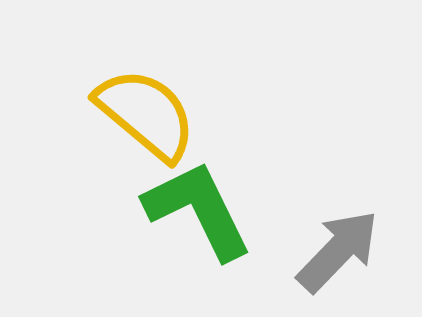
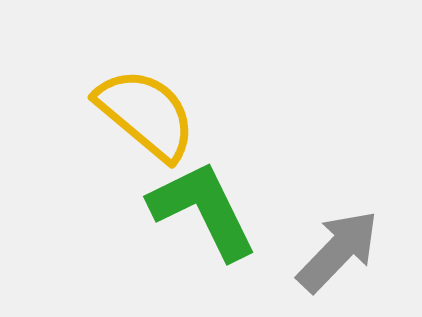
green L-shape: moved 5 px right
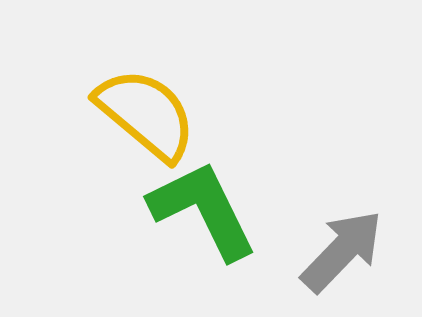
gray arrow: moved 4 px right
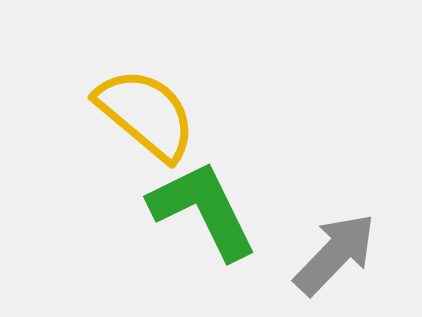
gray arrow: moved 7 px left, 3 px down
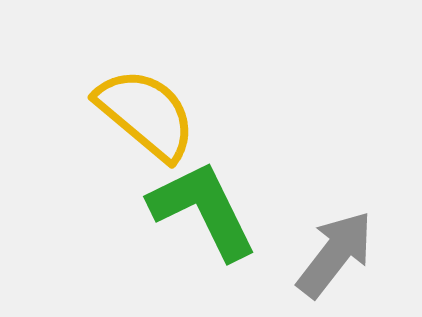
gray arrow: rotated 6 degrees counterclockwise
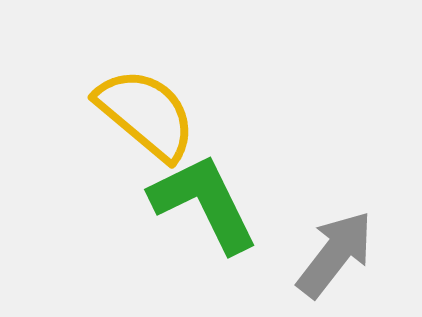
green L-shape: moved 1 px right, 7 px up
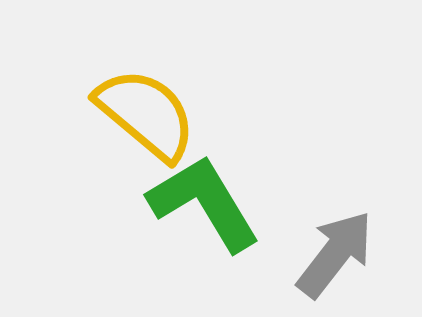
green L-shape: rotated 5 degrees counterclockwise
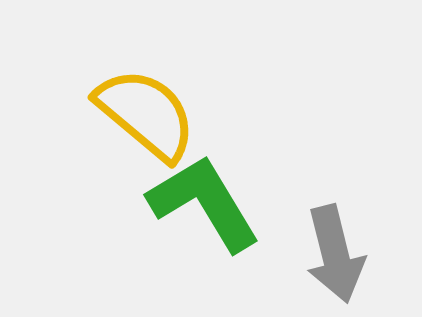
gray arrow: rotated 128 degrees clockwise
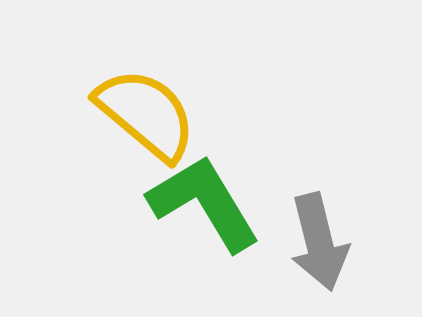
gray arrow: moved 16 px left, 12 px up
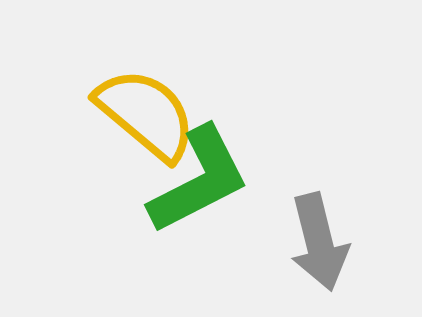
green L-shape: moved 5 px left, 23 px up; rotated 94 degrees clockwise
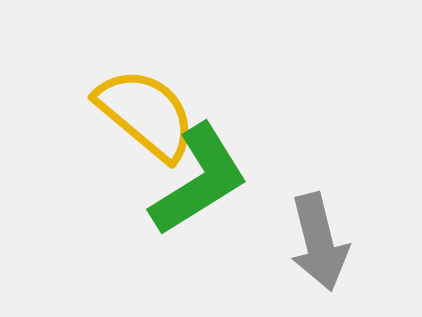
green L-shape: rotated 5 degrees counterclockwise
